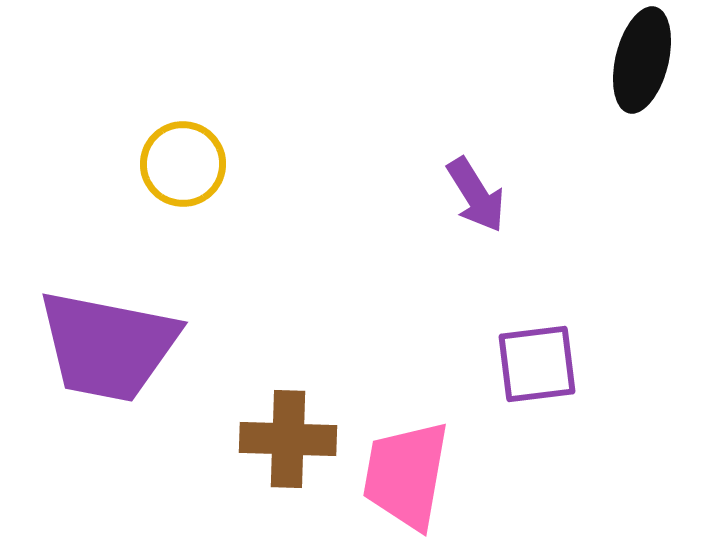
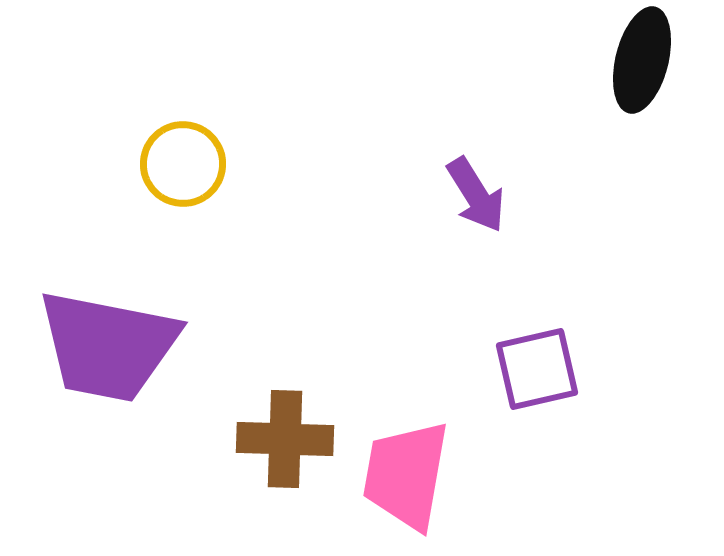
purple square: moved 5 px down; rotated 6 degrees counterclockwise
brown cross: moved 3 px left
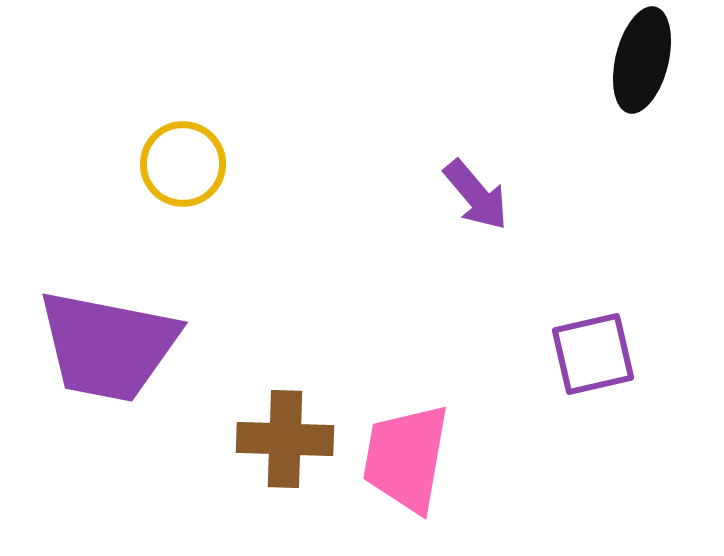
purple arrow: rotated 8 degrees counterclockwise
purple square: moved 56 px right, 15 px up
pink trapezoid: moved 17 px up
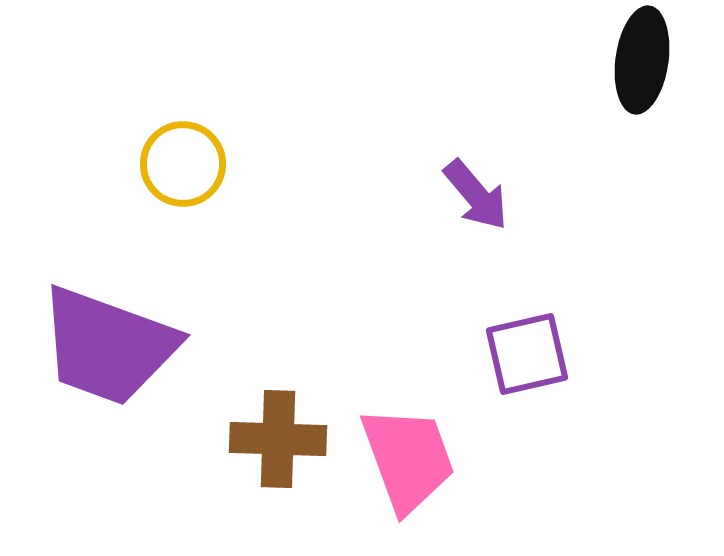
black ellipse: rotated 6 degrees counterclockwise
purple trapezoid: rotated 9 degrees clockwise
purple square: moved 66 px left
brown cross: moved 7 px left
pink trapezoid: moved 2 px right, 1 px down; rotated 150 degrees clockwise
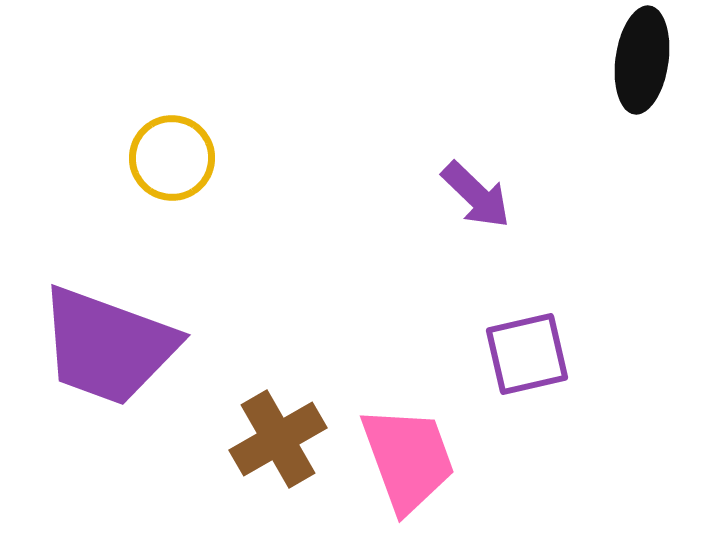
yellow circle: moved 11 px left, 6 px up
purple arrow: rotated 6 degrees counterclockwise
brown cross: rotated 32 degrees counterclockwise
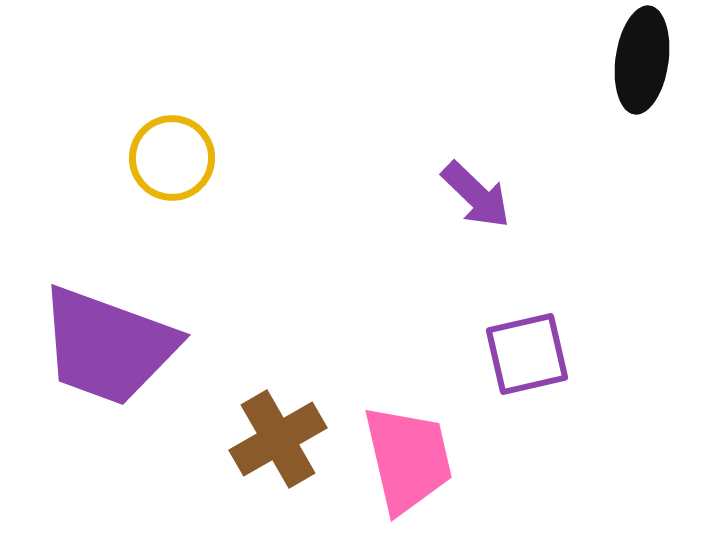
pink trapezoid: rotated 7 degrees clockwise
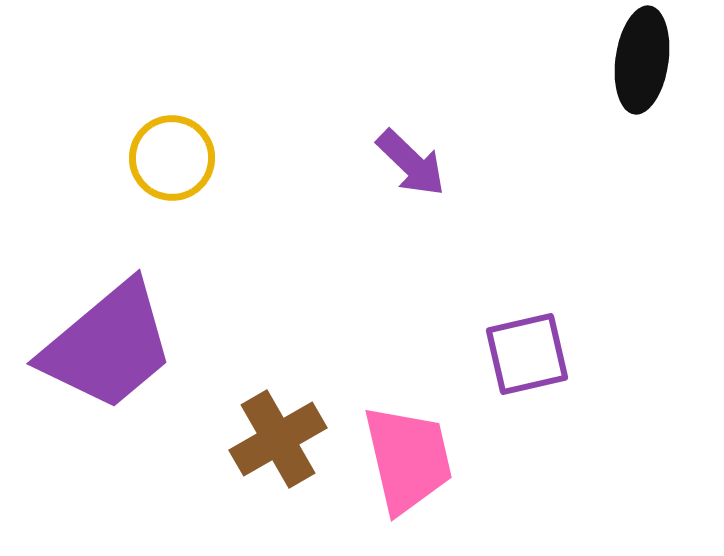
purple arrow: moved 65 px left, 32 px up
purple trapezoid: rotated 60 degrees counterclockwise
